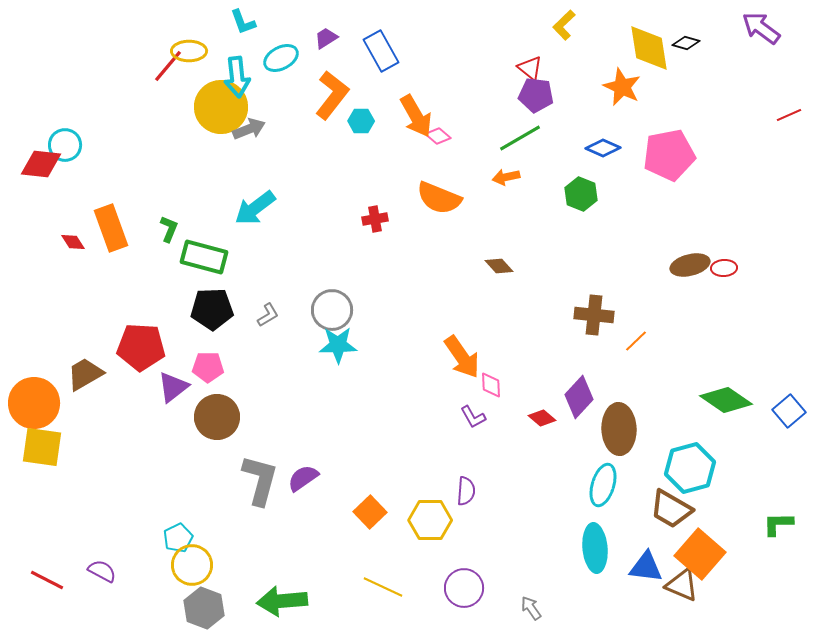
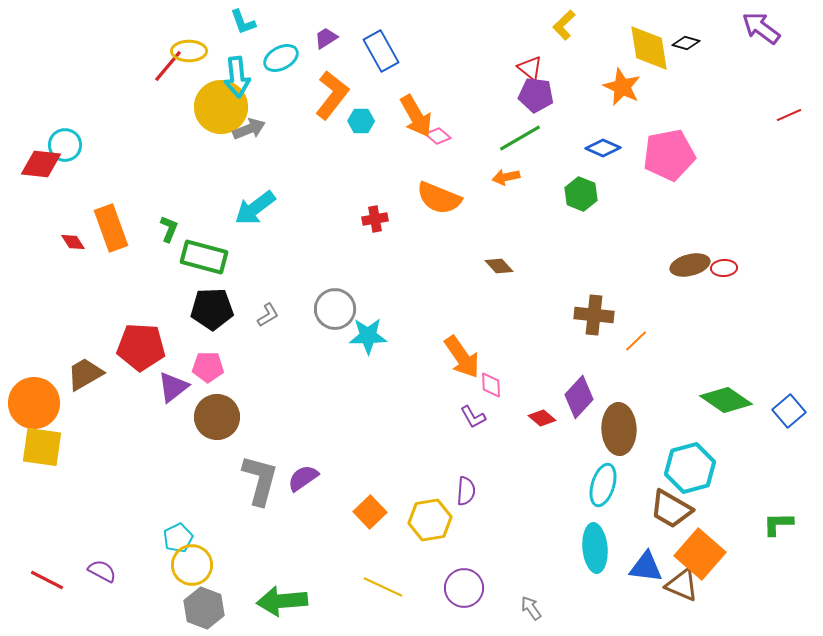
gray circle at (332, 310): moved 3 px right, 1 px up
cyan star at (338, 345): moved 30 px right, 9 px up
yellow hexagon at (430, 520): rotated 9 degrees counterclockwise
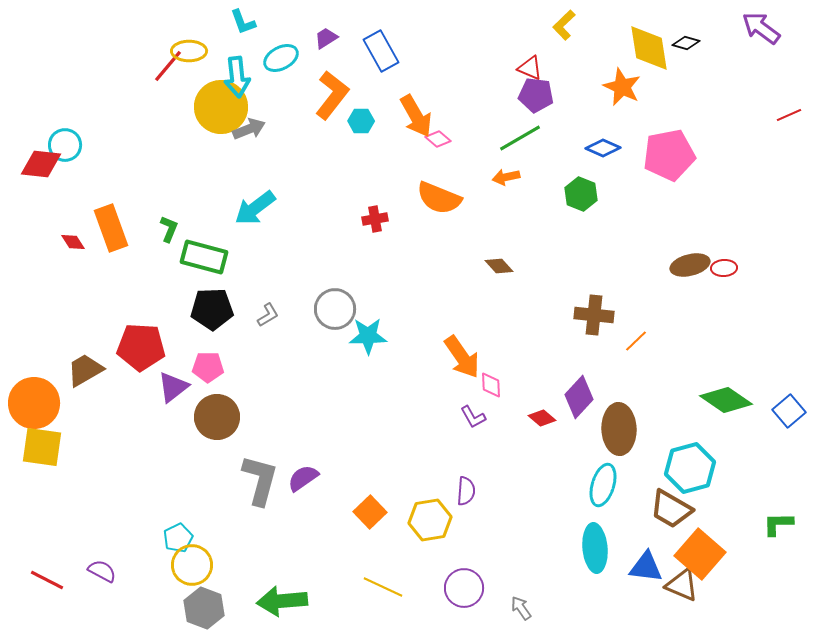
red triangle at (530, 68): rotated 16 degrees counterclockwise
pink diamond at (438, 136): moved 3 px down
brown trapezoid at (85, 374): moved 4 px up
gray arrow at (531, 608): moved 10 px left
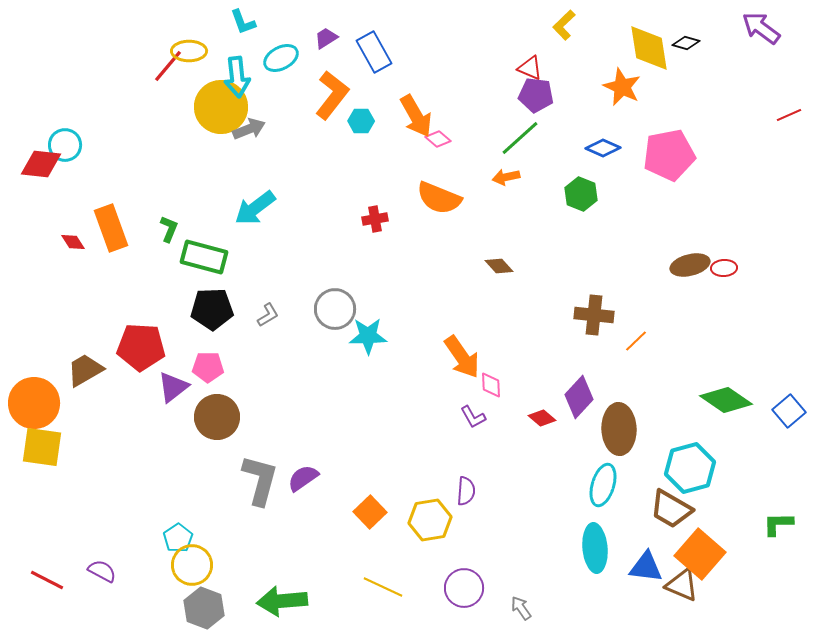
blue rectangle at (381, 51): moved 7 px left, 1 px down
green line at (520, 138): rotated 12 degrees counterclockwise
cyan pentagon at (178, 538): rotated 8 degrees counterclockwise
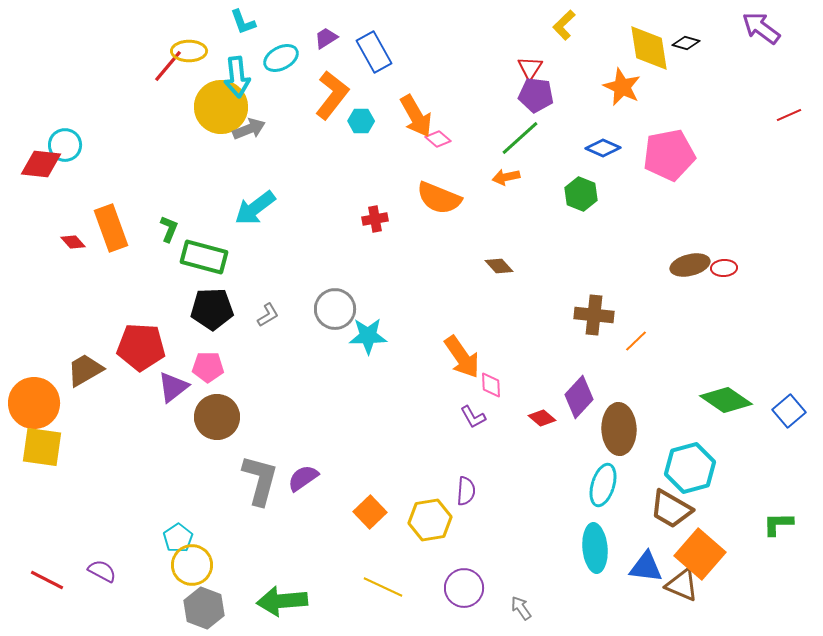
red triangle at (530, 68): rotated 40 degrees clockwise
red diamond at (73, 242): rotated 10 degrees counterclockwise
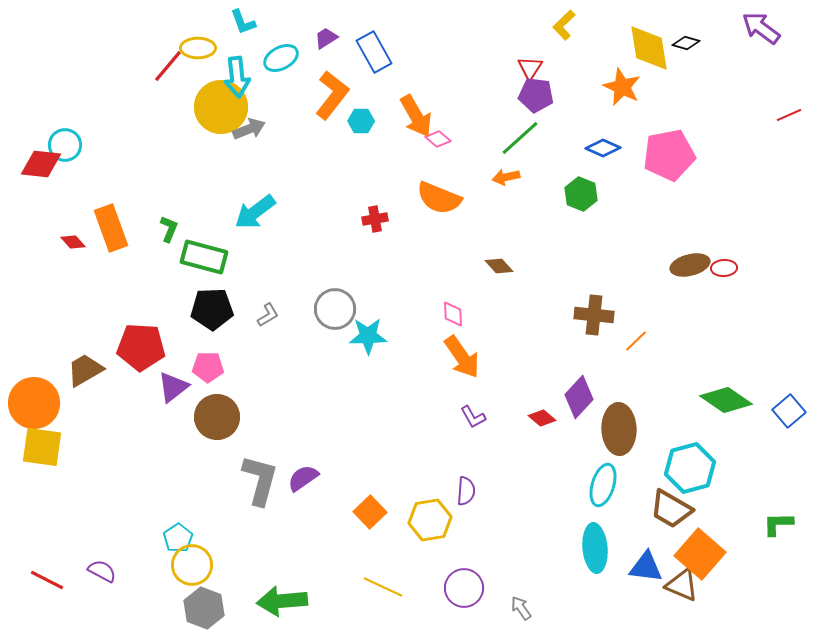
yellow ellipse at (189, 51): moved 9 px right, 3 px up
cyan arrow at (255, 208): moved 4 px down
pink diamond at (491, 385): moved 38 px left, 71 px up
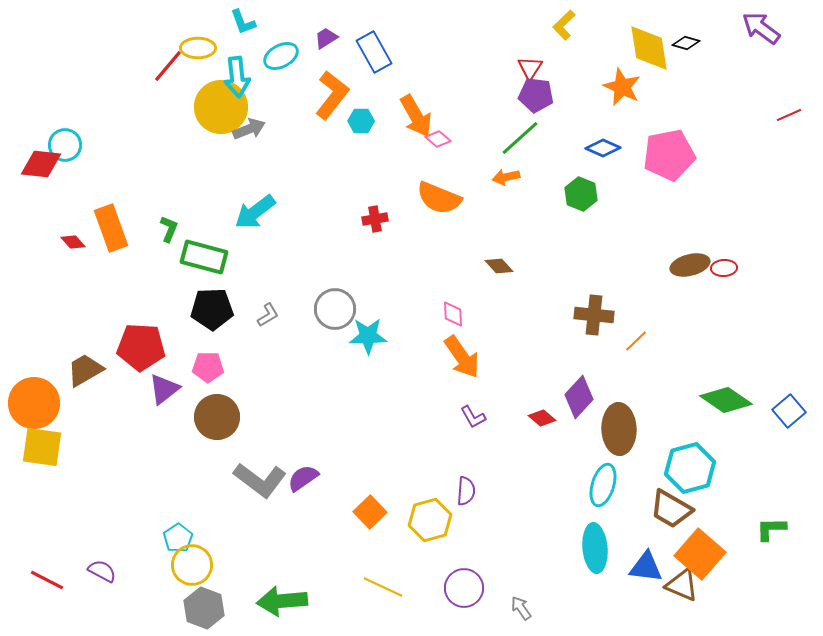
cyan ellipse at (281, 58): moved 2 px up
purple triangle at (173, 387): moved 9 px left, 2 px down
gray L-shape at (260, 480): rotated 112 degrees clockwise
yellow hexagon at (430, 520): rotated 6 degrees counterclockwise
green L-shape at (778, 524): moved 7 px left, 5 px down
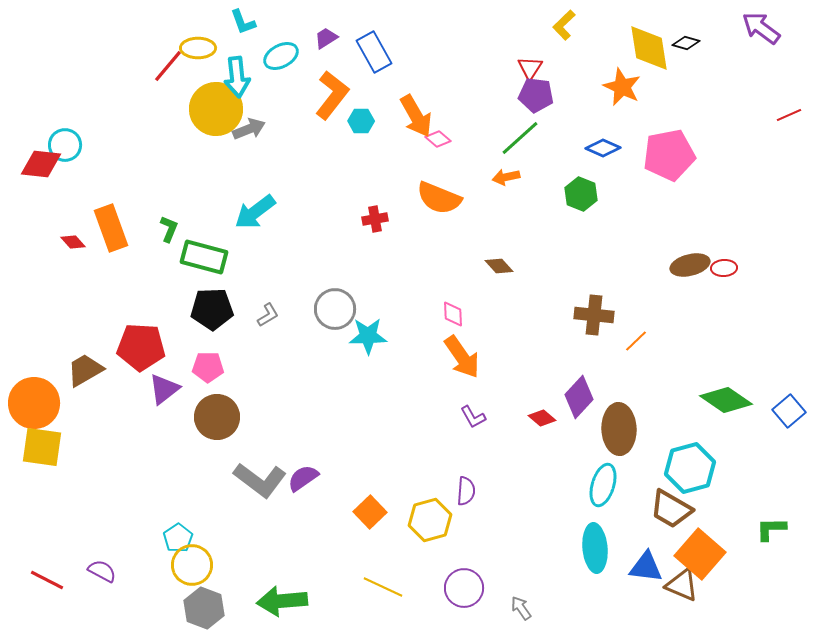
yellow circle at (221, 107): moved 5 px left, 2 px down
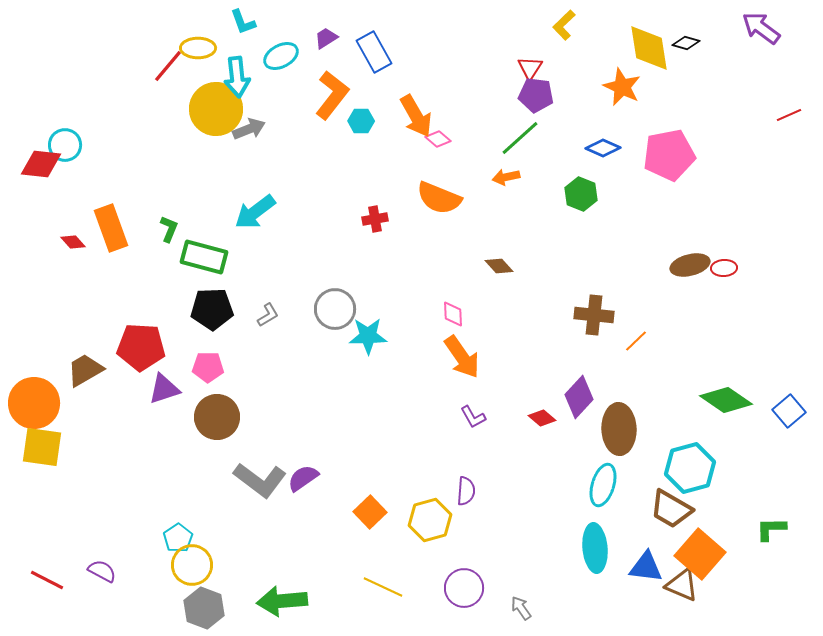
purple triangle at (164, 389): rotated 20 degrees clockwise
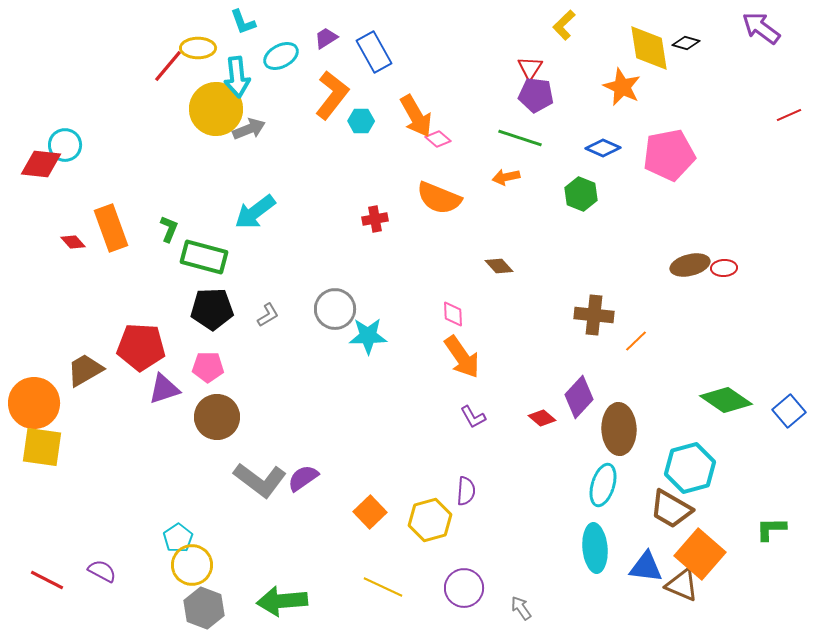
green line at (520, 138): rotated 60 degrees clockwise
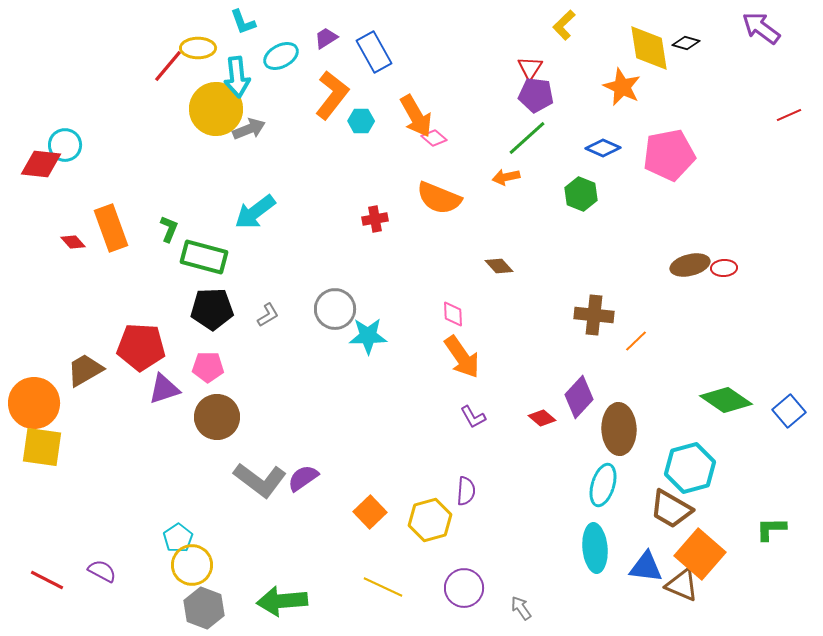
green line at (520, 138): moved 7 px right; rotated 60 degrees counterclockwise
pink diamond at (438, 139): moved 4 px left, 1 px up
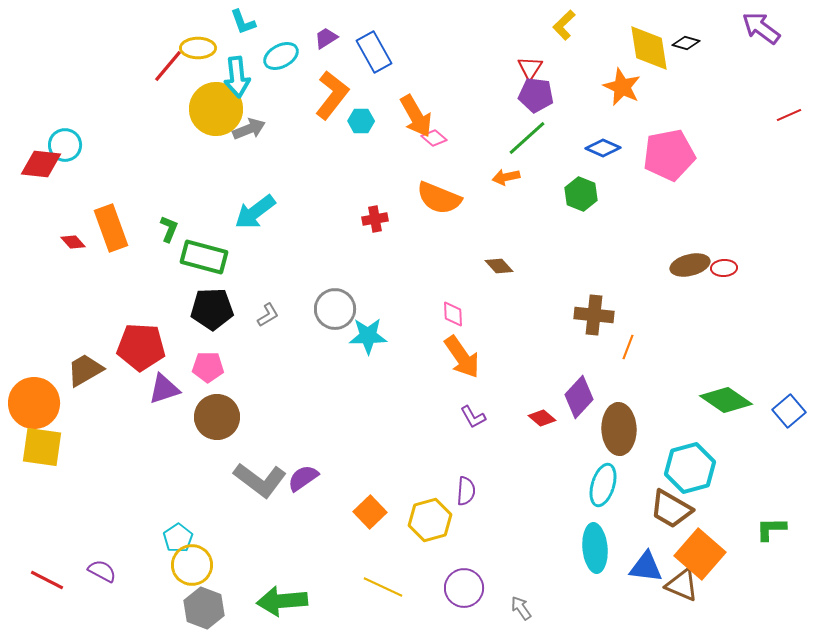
orange line at (636, 341): moved 8 px left, 6 px down; rotated 25 degrees counterclockwise
